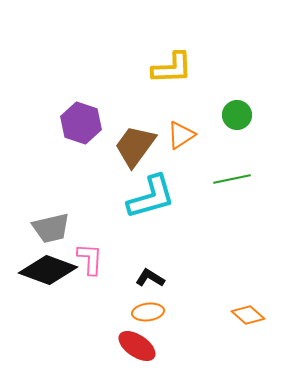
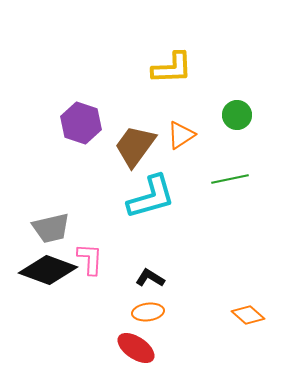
green line: moved 2 px left
red ellipse: moved 1 px left, 2 px down
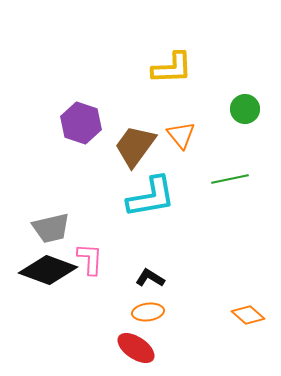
green circle: moved 8 px right, 6 px up
orange triangle: rotated 36 degrees counterclockwise
cyan L-shape: rotated 6 degrees clockwise
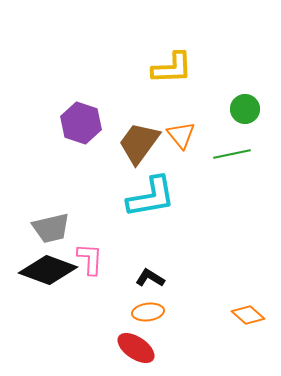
brown trapezoid: moved 4 px right, 3 px up
green line: moved 2 px right, 25 px up
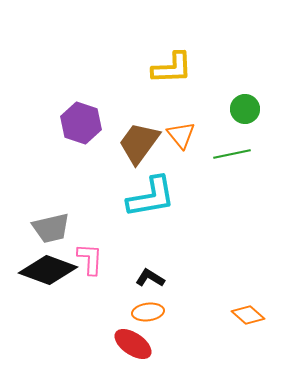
red ellipse: moved 3 px left, 4 px up
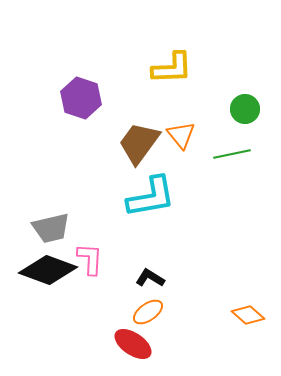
purple hexagon: moved 25 px up
orange ellipse: rotated 28 degrees counterclockwise
